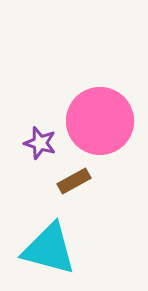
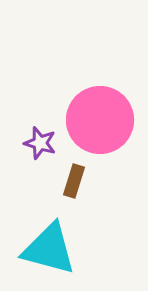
pink circle: moved 1 px up
brown rectangle: rotated 44 degrees counterclockwise
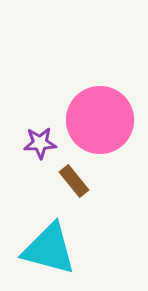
purple star: rotated 20 degrees counterclockwise
brown rectangle: rotated 56 degrees counterclockwise
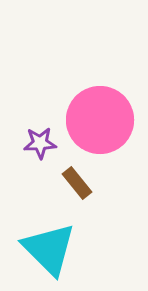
brown rectangle: moved 3 px right, 2 px down
cyan triangle: rotated 30 degrees clockwise
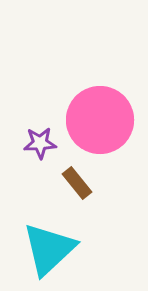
cyan triangle: rotated 32 degrees clockwise
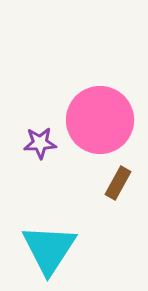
brown rectangle: moved 41 px right; rotated 68 degrees clockwise
cyan triangle: rotated 14 degrees counterclockwise
